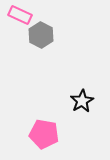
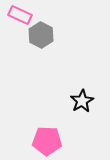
pink pentagon: moved 3 px right, 7 px down; rotated 8 degrees counterclockwise
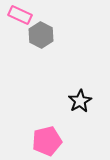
black star: moved 2 px left
pink pentagon: rotated 16 degrees counterclockwise
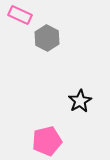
gray hexagon: moved 6 px right, 3 px down
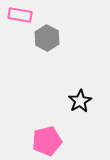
pink rectangle: rotated 15 degrees counterclockwise
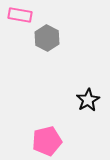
black star: moved 8 px right, 1 px up
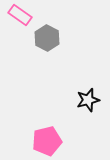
pink rectangle: rotated 25 degrees clockwise
black star: rotated 15 degrees clockwise
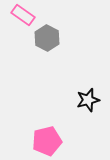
pink rectangle: moved 3 px right
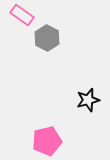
pink rectangle: moved 1 px left
